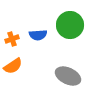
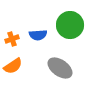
gray ellipse: moved 8 px left, 8 px up; rotated 10 degrees clockwise
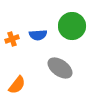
green circle: moved 2 px right, 1 px down
orange semicircle: moved 4 px right, 19 px down; rotated 18 degrees counterclockwise
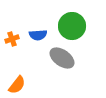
gray ellipse: moved 2 px right, 10 px up
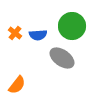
orange cross: moved 3 px right, 6 px up; rotated 32 degrees counterclockwise
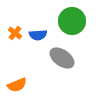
green circle: moved 5 px up
orange semicircle: rotated 30 degrees clockwise
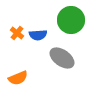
green circle: moved 1 px left, 1 px up
orange cross: moved 2 px right
orange semicircle: moved 1 px right, 7 px up
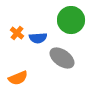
blue semicircle: moved 3 px down
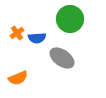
green circle: moved 1 px left, 1 px up
orange cross: rotated 16 degrees clockwise
blue semicircle: moved 1 px left
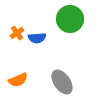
gray ellipse: moved 24 px down; rotated 20 degrees clockwise
orange semicircle: moved 2 px down
